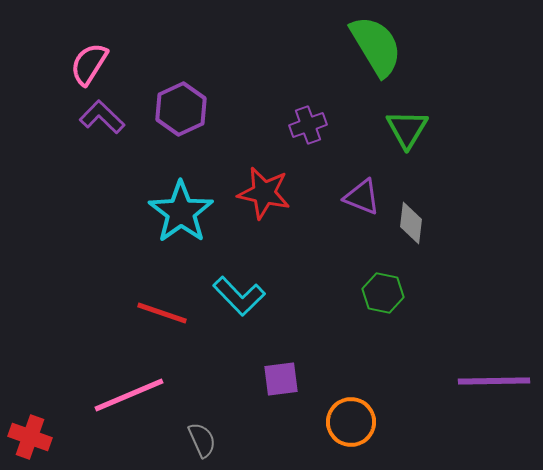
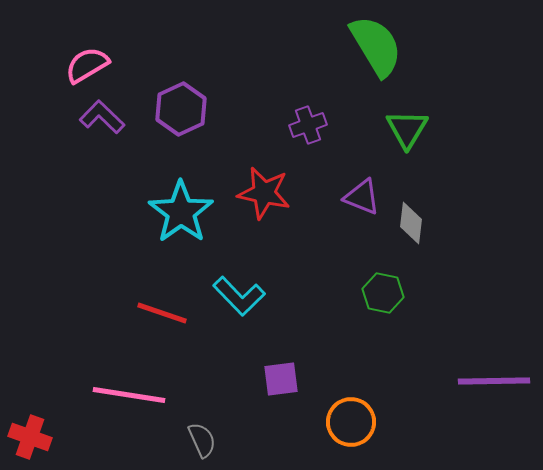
pink semicircle: moved 2 px left, 1 px down; rotated 27 degrees clockwise
pink line: rotated 32 degrees clockwise
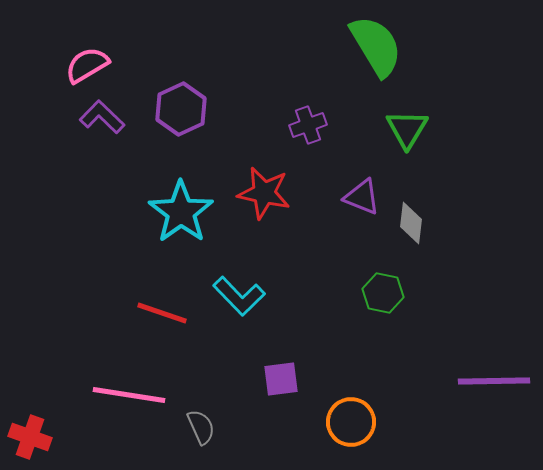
gray semicircle: moved 1 px left, 13 px up
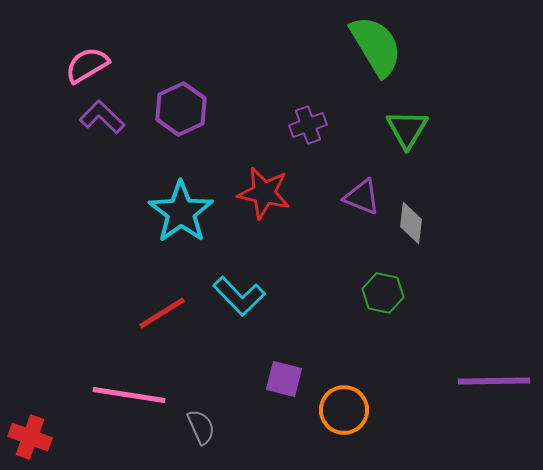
red line: rotated 51 degrees counterclockwise
purple square: moved 3 px right; rotated 21 degrees clockwise
orange circle: moved 7 px left, 12 px up
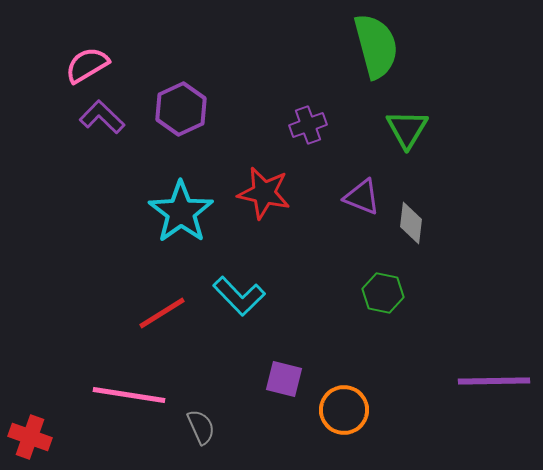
green semicircle: rotated 16 degrees clockwise
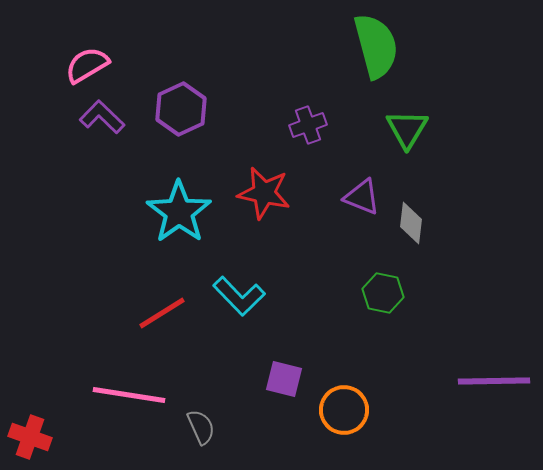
cyan star: moved 2 px left
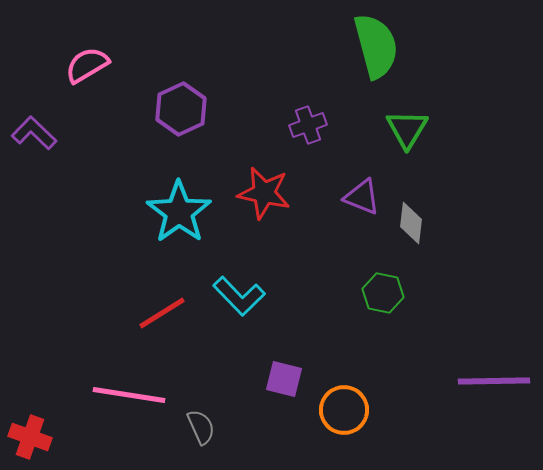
purple L-shape: moved 68 px left, 16 px down
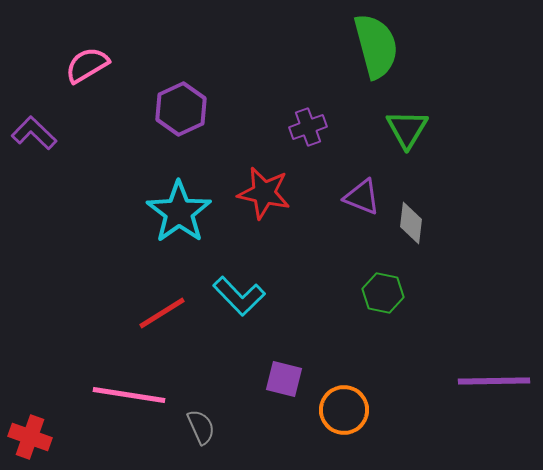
purple cross: moved 2 px down
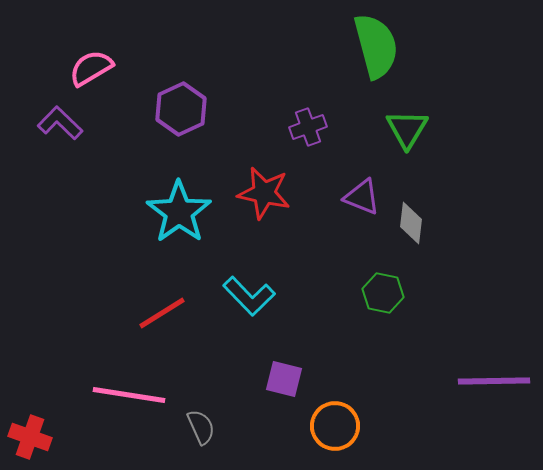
pink semicircle: moved 4 px right, 3 px down
purple L-shape: moved 26 px right, 10 px up
cyan L-shape: moved 10 px right
orange circle: moved 9 px left, 16 px down
